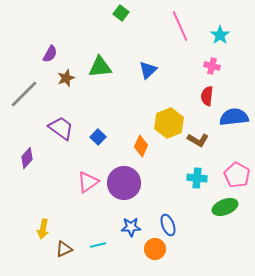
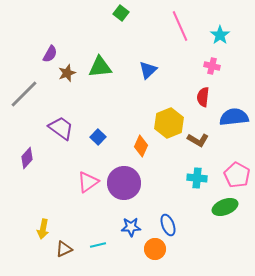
brown star: moved 1 px right, 5 px up
red semicircle: moved 4 px left, 1 px down
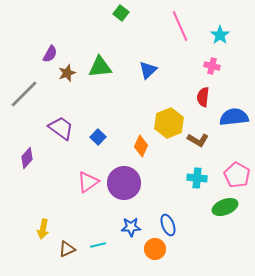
brown triangle: moved 3 px right
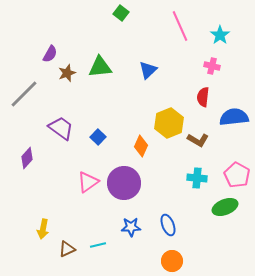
orange circle: moved 17 px right, 12 px down
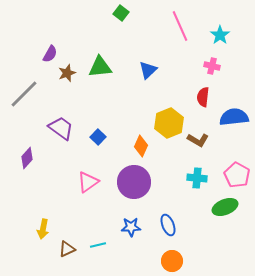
purple circle: moved 10 px right, 1 px up
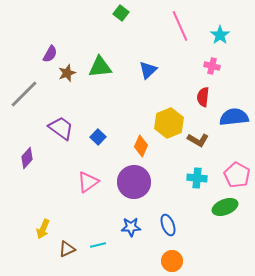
yellow arrow: rotated 12 degrees clockwise
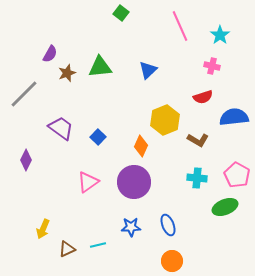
red semicircle: rotated 114 degrees counterclockwise
yellow hexagon: moved 4 px left, 3 px up
purple diamond: moved 1 px left, 2 px down; rotated 15 degrees counterclockwise
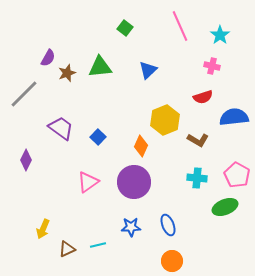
green square: moved 4 px right, 15 px down
purple semicircle: moved 2 px left, 4 px down
